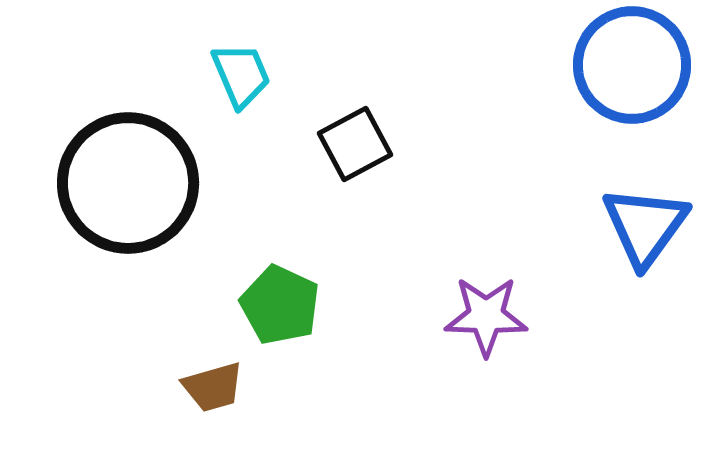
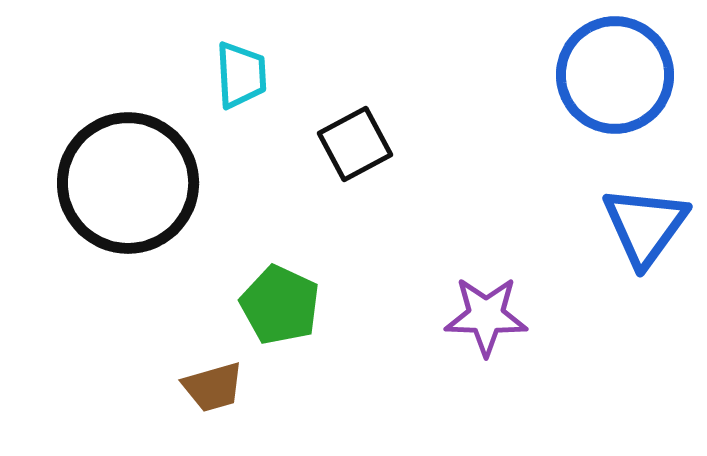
blue circle: moved 17 px left, 10 px down
cyan trapezoid: rotated 20 degrees clockwise
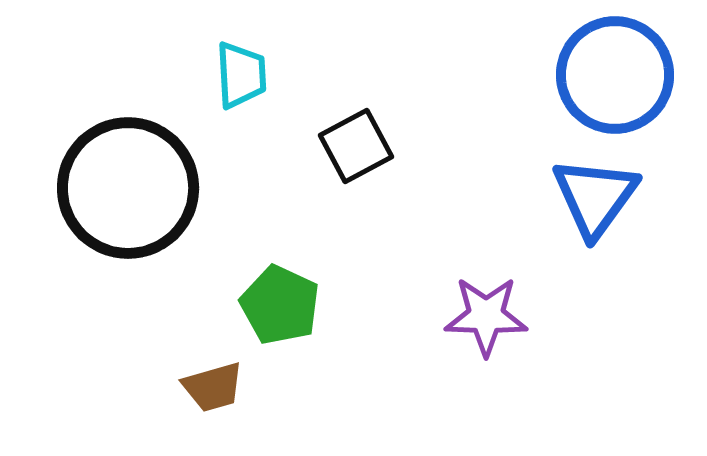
black square: moved 1 px right, 2 px down
black circle: moved 5 px down
blue triangle: moved 50 px left, 29 px up
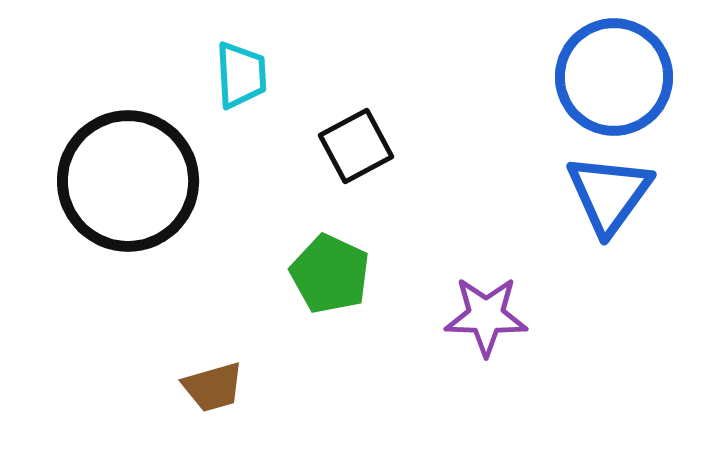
blue circle: moved 1 px left, 2 px down
black circle: moved 7 px up
blue triangle: moved 14 px right, 3 px up
green pentagon: moved 50 px right, 31 px up
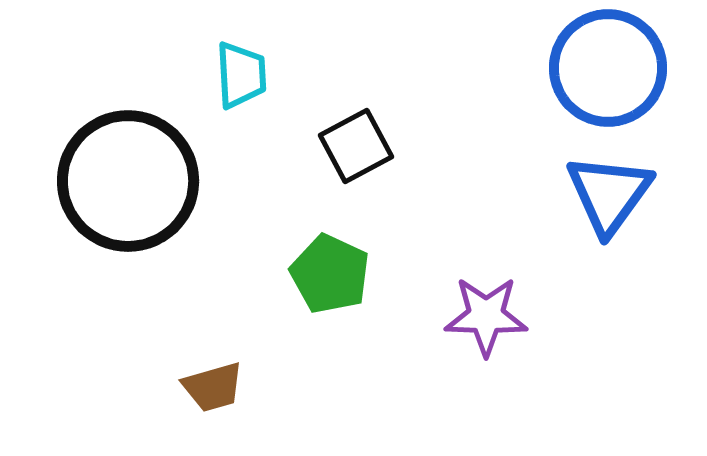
blue circle: moved 6 px left, 9 px up
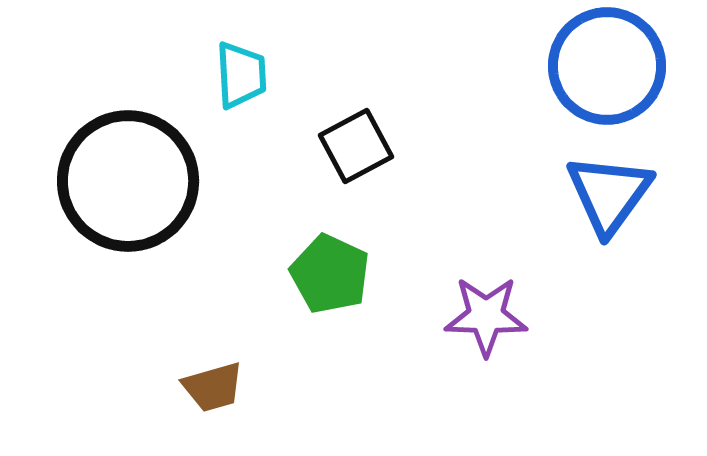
blue circle: moved 1 px left, 2 px up
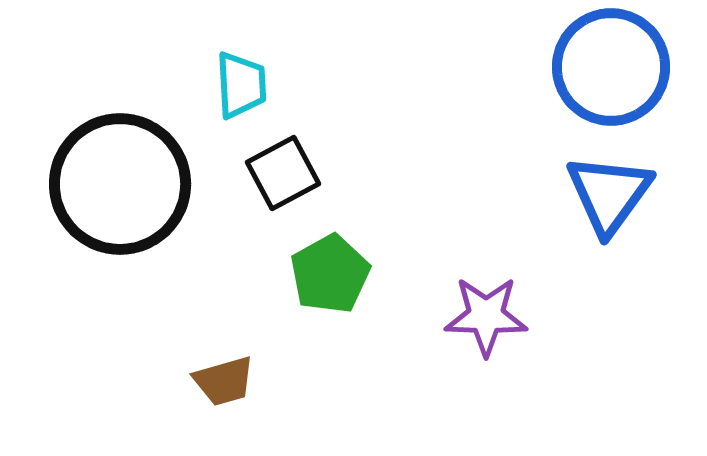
blue circle: moved 4 px right, 1 px down
cyan trapezoid: moved 10 px down
black square: moved 73 px left, 27 px down
black circle: moved 8 px left, 3 px down
green pentagon: rotated 18 degrees clockwise
brown trapezoid: moved 11 px right, 6 px up
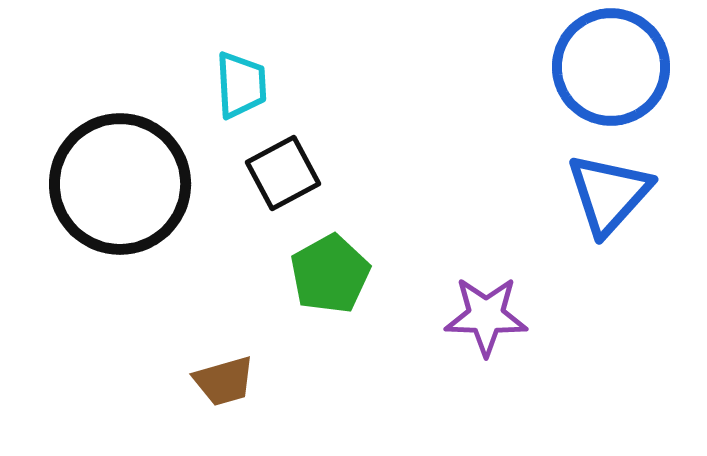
blue triangle: rotated 6 degrees clockwise
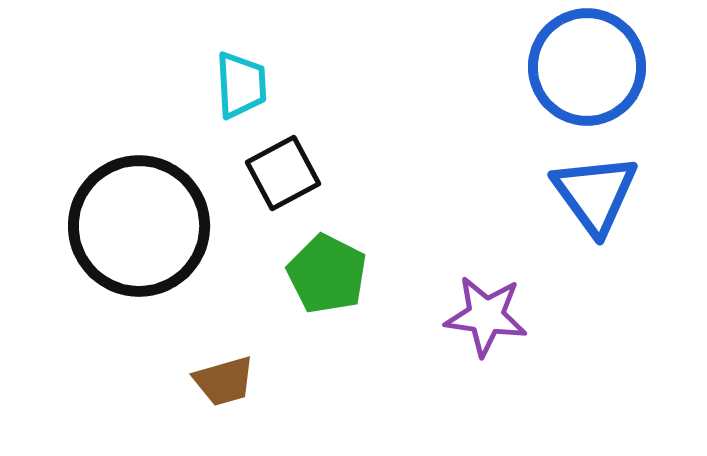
blue circle: moved 24 px left
black circle: moved 19 px right, 42 px down
blue triangle: moved 14 px left; rotated 18 degrees counterclockwise
green pentagon: moved 3 px left; rotated 16 degrees counterclockwise
purple star: rotated 6 degrees clockwise
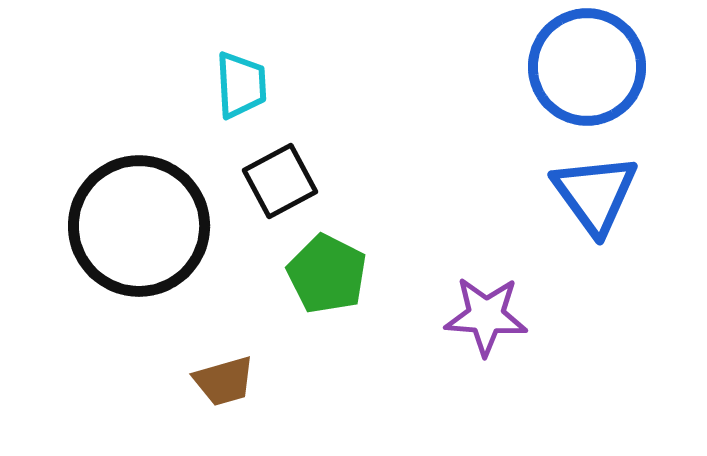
black square: moved 3 px left, 8 px down
purple star: rotated 4 degrees counterclockwise
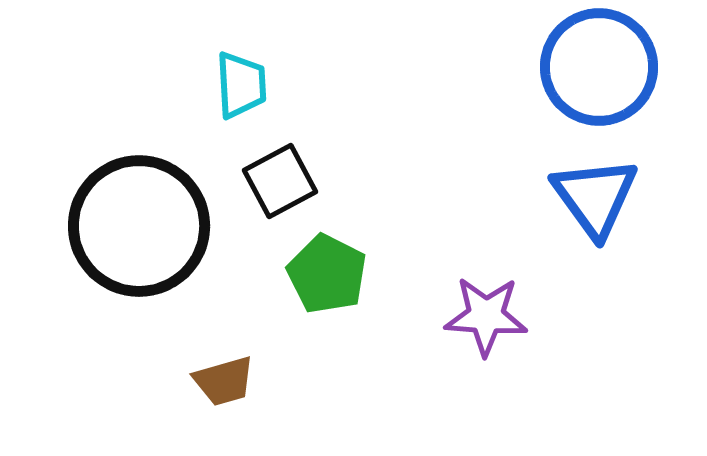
blue circle: moved 12 px right
blue triangle: moved 3 px down
